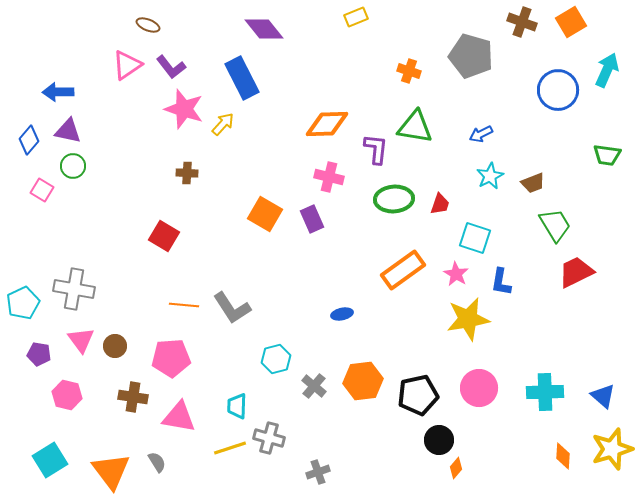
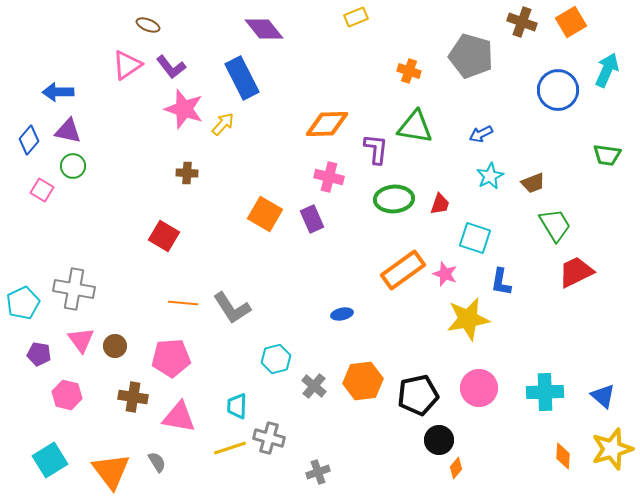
pink star at (456, 274): moved 11 px left; rotated 10 degrees counterclockwise
orange line at (184, 305): moved 1 px left, 2 px up
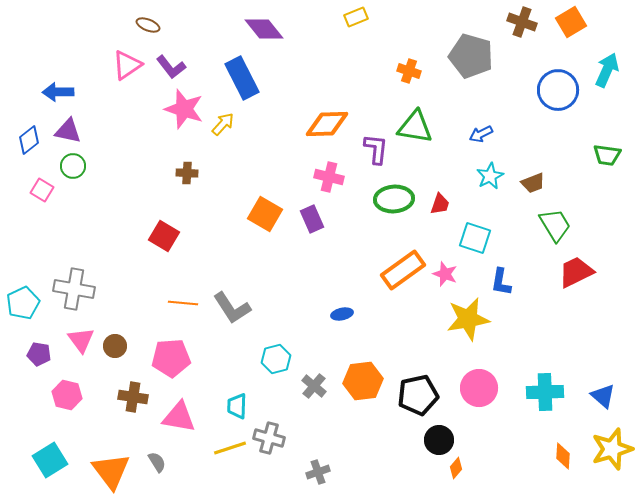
blue diamond at (29, 140): rotated 12 degrees clockwise
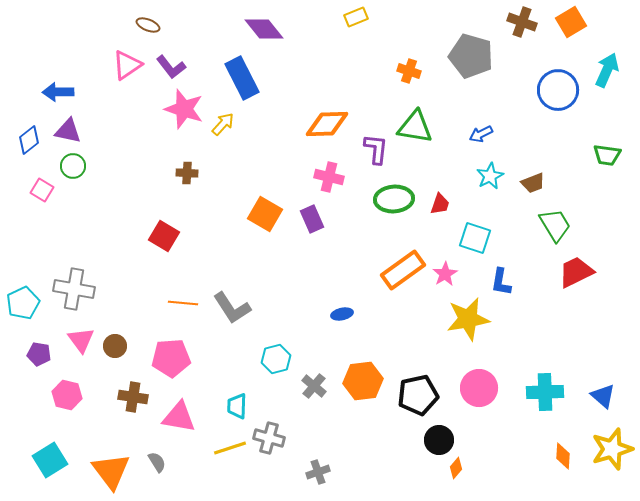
pink star at (445, 274): rotated 20 degrees clockwise
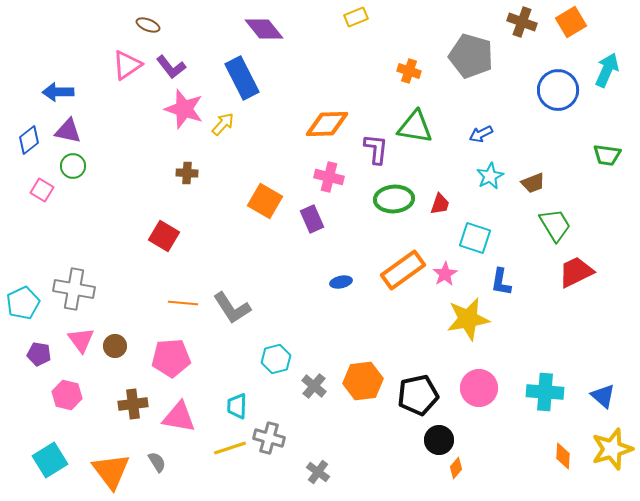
orange square at (265, 214): moved 13 px up
blue ellipse at (342, 314): moved 1 px left, 32 px up
cyan cross at (545, 392): rotated 6 degrees clockwise
brown cross at (133, 397): moved 7 px down; rotated 16 degrees counterclockwise
gray cross at (318, 472): rotated 35 degrees counterclockwise
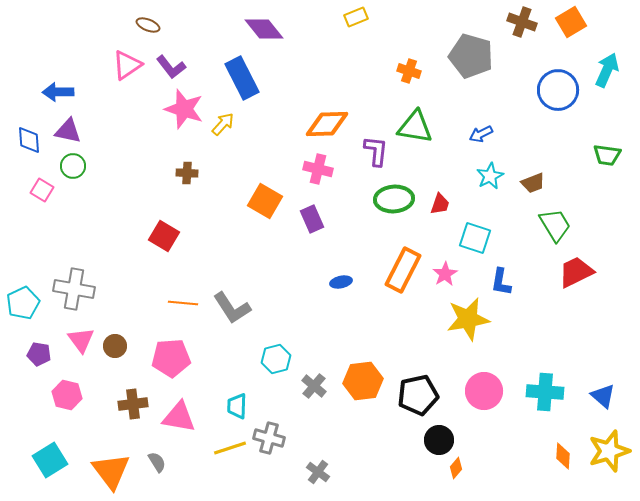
blue diamond at (29, 140): rotated 56 degrees counterclockwise
purple L-shape at (376, 149): moved 2 px down
pink cross at (329, 177): moved 11 px left, 8 px up
orange rectangle at (403, 270): rotated 27 degrees counterclockwise
pink circle at (479, 388): moved 5 px right, 3 px down
yellow star at (612, 449): moved 3 px left, 2 px down
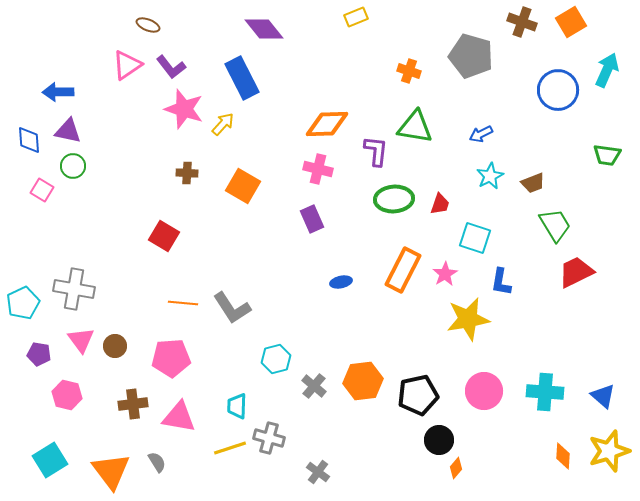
orange square at (265, 201): moved 22 px left, 15 px up
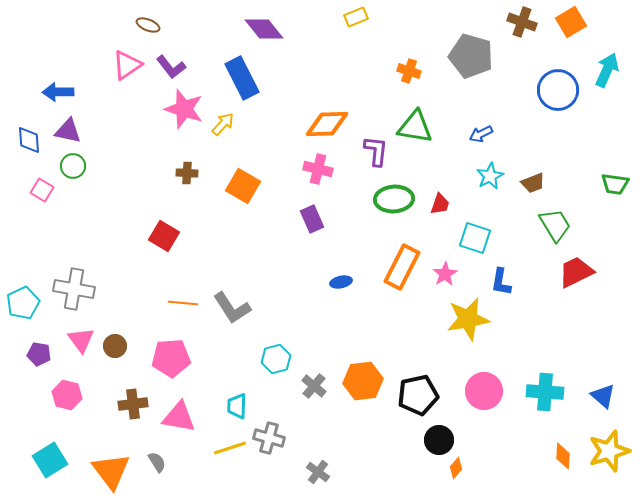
green trapezoid at (607, 155): moved 8 px right, 29 px down
orange rectangle at (403, 270): moved 1 px left, 3 px up
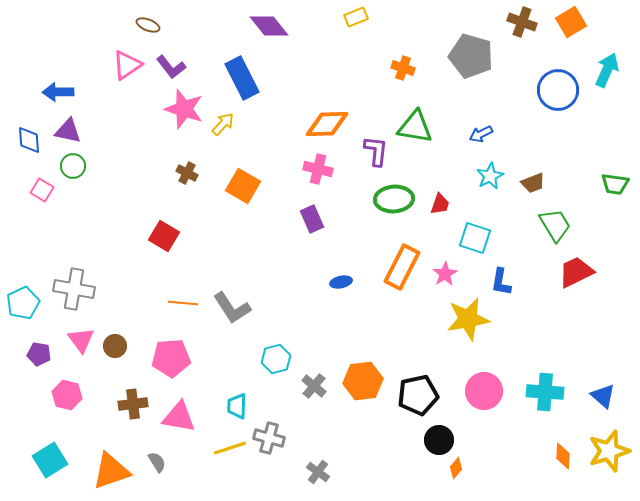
purple diamond at (264, 29): moved 5 px right, 3 px up
orange cross at (409, 71): moved 6 px left, 3 px up
brown cross at (187, 173): rotated 25 degrees clockwise
orange triangle at (111, 471): rotated 48 degrees clockwise
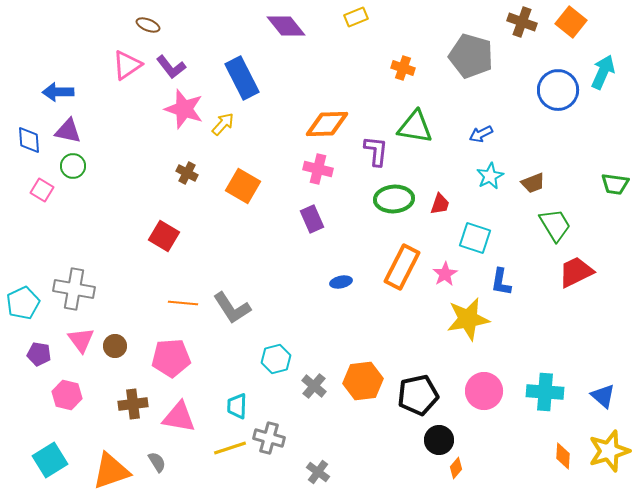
orange square at (571, 22): rotated 20 degrees counterclockwise
purple diamond at (269, 26): moved 17 px right
cyan arrow at (607, 70): moved 4 px left, 2 px down
